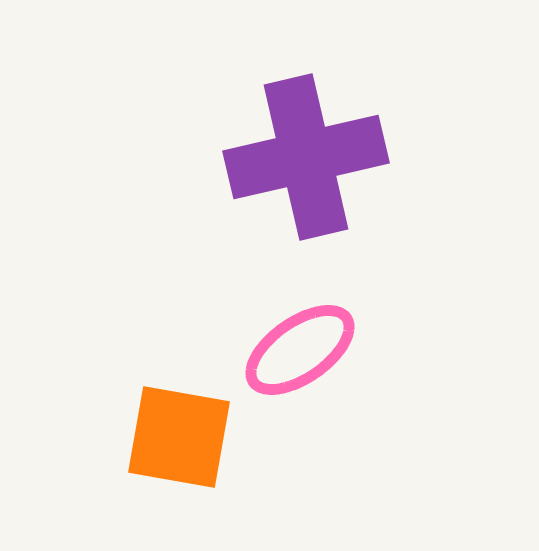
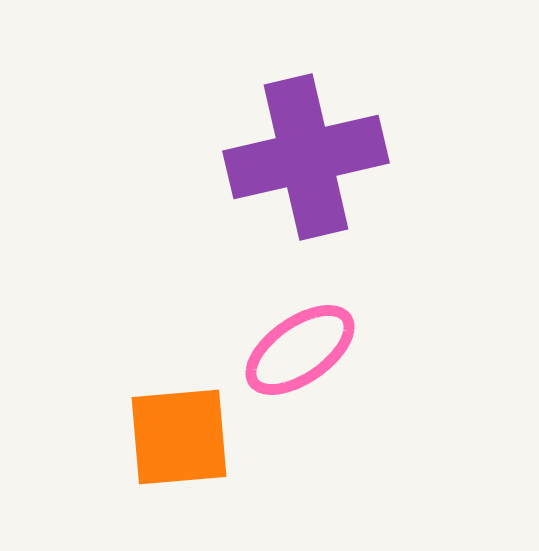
orange square: rotated 15 degrees counterclockwise
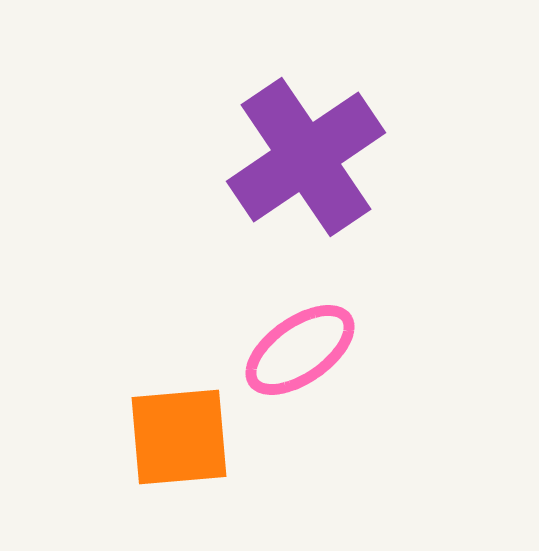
purple cross: rotated 21 degrees counterclockwise
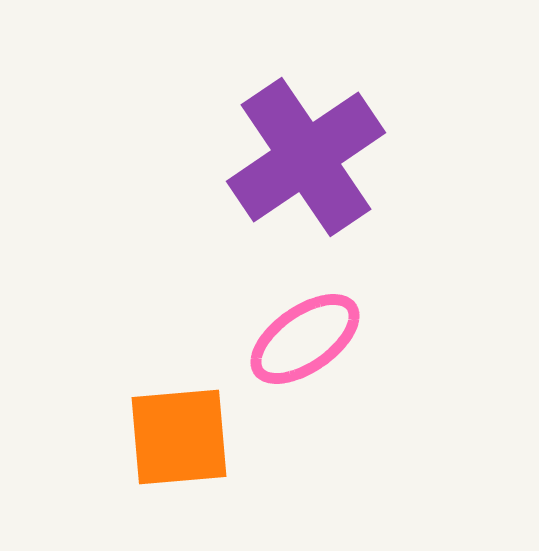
pink ellipse: moved 5 px right, 11 px up
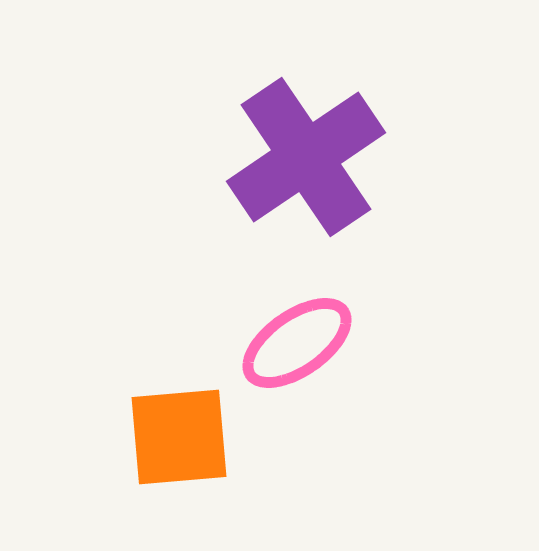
pink ellipse: moved 8 px left, 4 px down
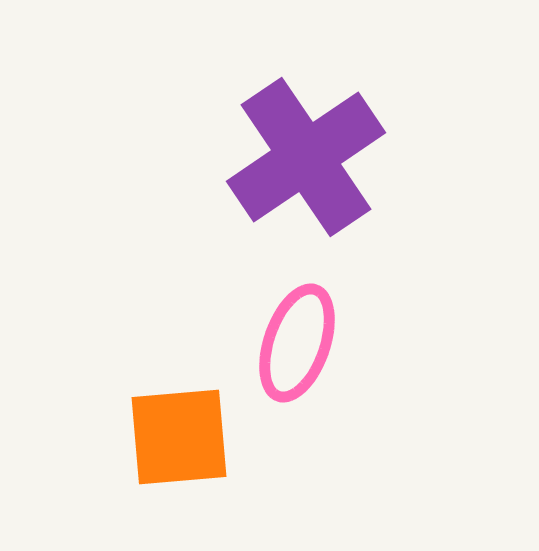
pink ellipse: rotated 36 degrees counterclockwise
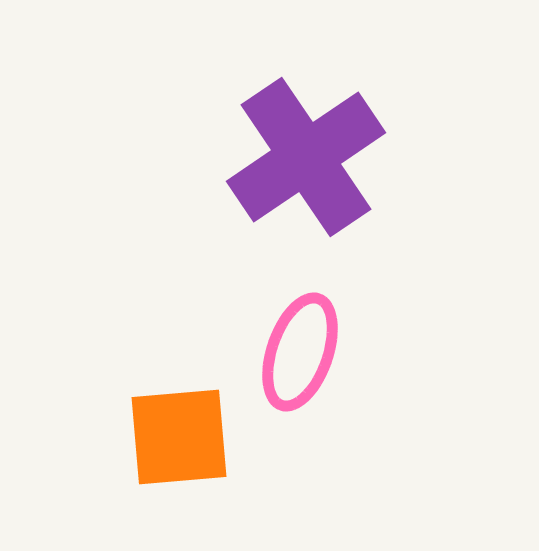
pink ellipse: moved 3 px right, 9 px down
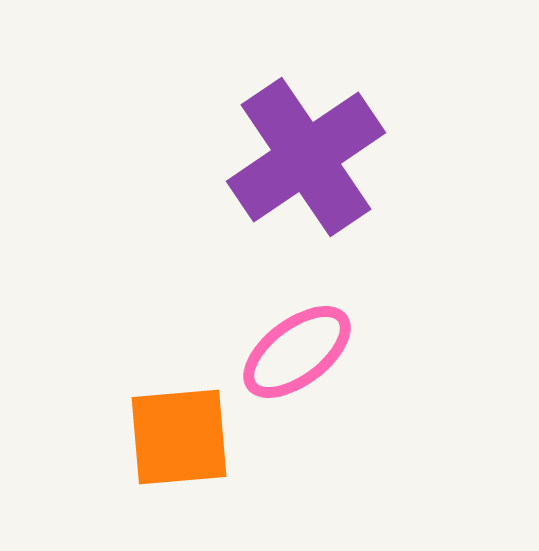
pink ellipse: moved 3 px left; rotated 34 degrees clockwise
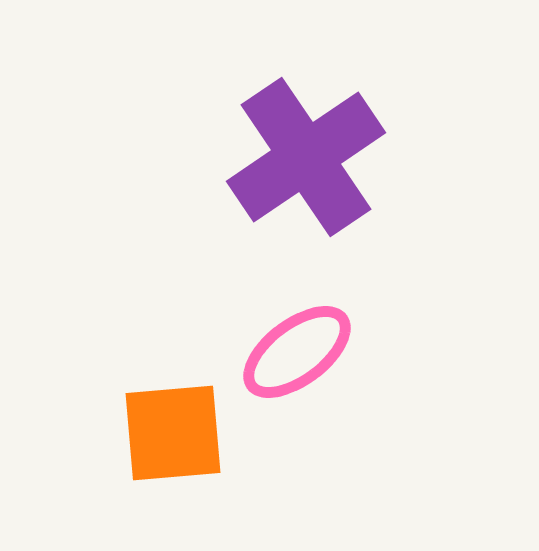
orange square: moved 6 px left, 4 px up
